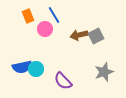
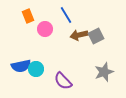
blue line: moved 12 px right
blue semicircle: moved 1 px left, 1 px up
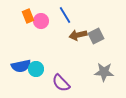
blue line: moved 1 px left
pink circle: moved 4 px left, 8 px up
brown arrow: moved 1 px left
gray star: rotated 24 degrees clockwise
purple semicircle: moved 2 px left, 2 px down
